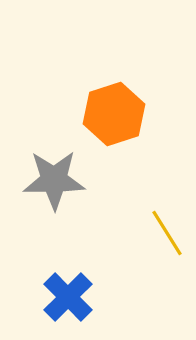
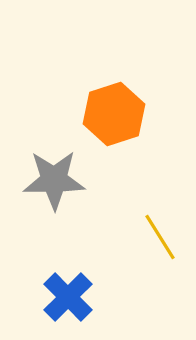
yellow line: moved 7 px left, 4 px down
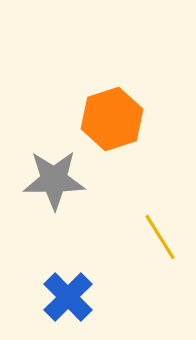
orange hexagon: moved 2 px left, 5 px down
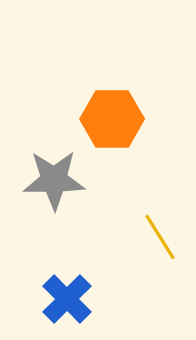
orange hexagon: rotated 18 degrees clockwise
blue cross: moved 1 px left, 2 px down
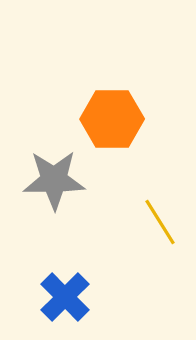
yellow line: moved 15 px up
blue cross: moved 2 px left, 2 px up
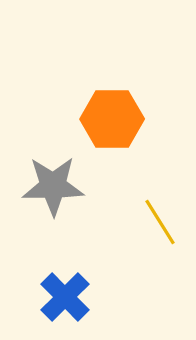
gray star: moved 1 px left, 6 px down
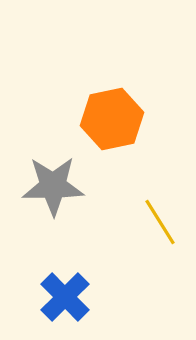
orange hexagon: rotated 12 degrees counterclockwise
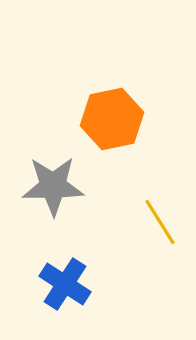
blue cross: moved 13 px up; rotated 12 degrees counterclockwise
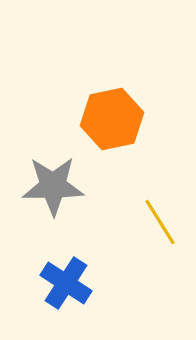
blue cross: moved 1 px right, 1 px up
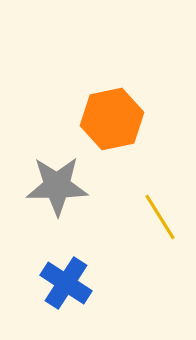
gray star: moved 4 px right
yellow line: moved 5 px up
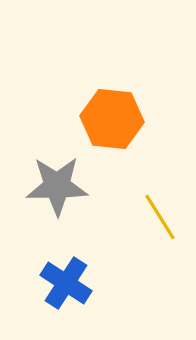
orange hexagon: rotated 18 degrees clockwise
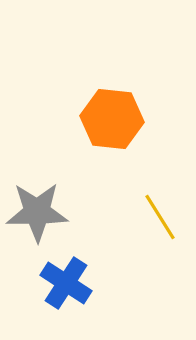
gray star: moved 20 px left, 26 px down
